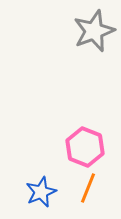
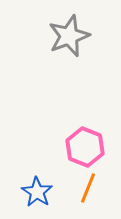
gray star: moved 25 px left, 5 px down
blue star: moved 4 px left; rotated 16 degrees counterclockwise
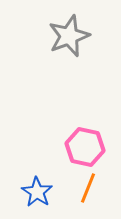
pink hexagon: rotated 9 degrees counterclockwise
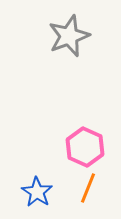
pink hexagon: rotated 12 degrees clockwise
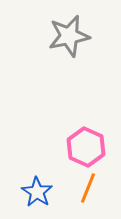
gray star: rotated 9 degrees clockwise
pink hexagon: moved 1 px right
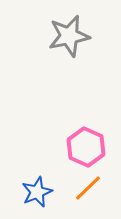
orange line: rotated 24 degrees clockwise
blue star: rotated 16 degrees clockwise
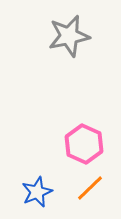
pink hexagon: moved 2 px left, 3 px up
orange line: moved 2 px right
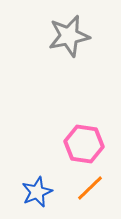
pink hexagon: rotated 15 degrees counterclockwise
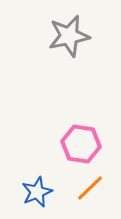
pink hexagon: moved 3 px left
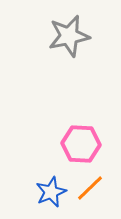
pink hexagon: rotated 6 degrees counterclockwise
blue star: moved 14 px right
